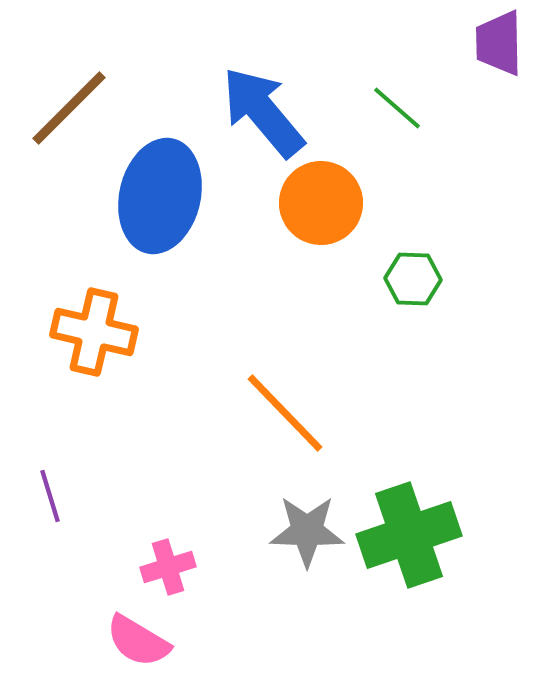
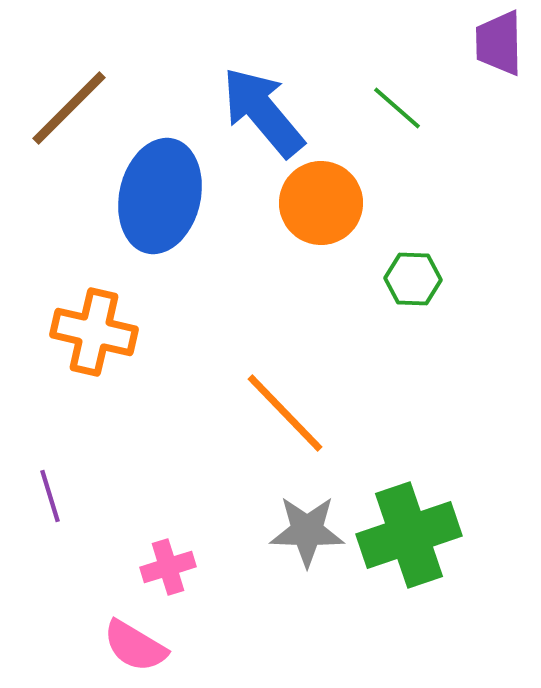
pink semicircle: moved 3 px left, 5 px down
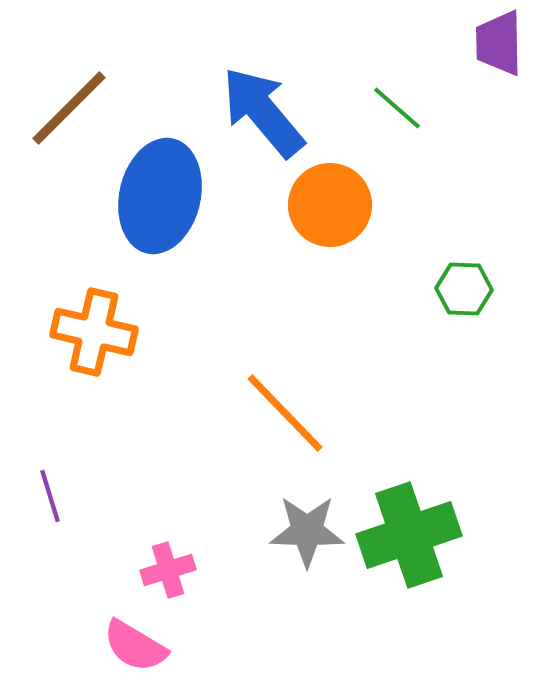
orange circle: moved 9 px right, 2 px down
green hexagon: moved 51 px right, 10 px down
pink cross: moved 3 px down
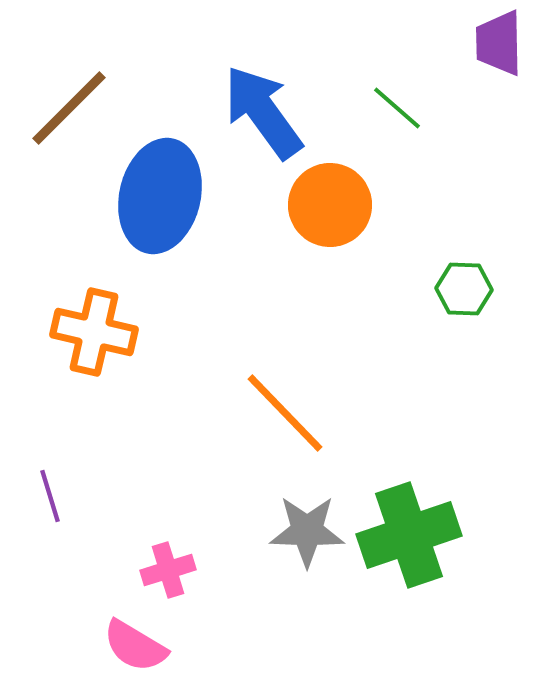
blue arrow: rotated 4 degrees clockwise
